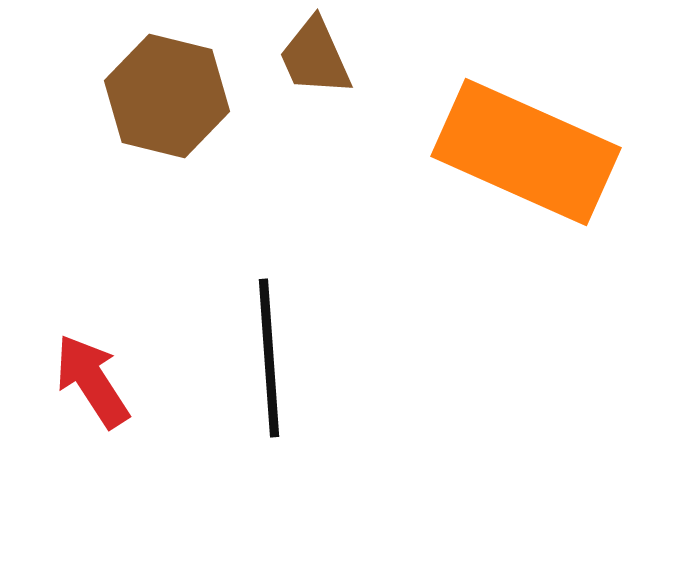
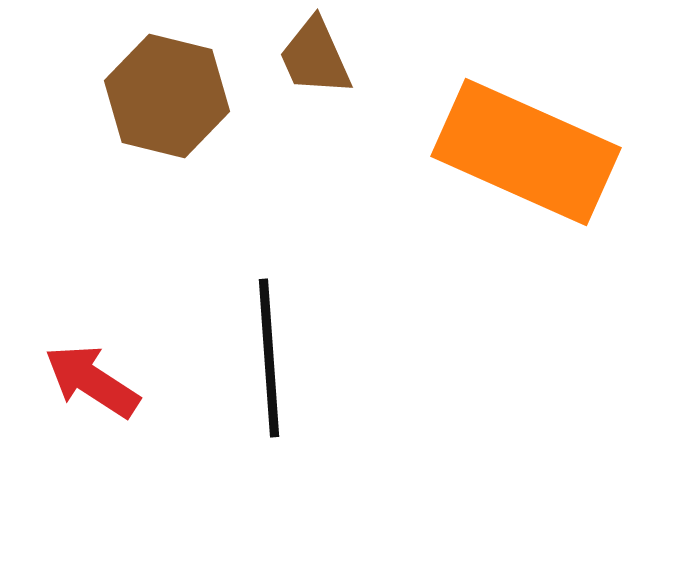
red arrow: rotated 24 degrees counterclockwise
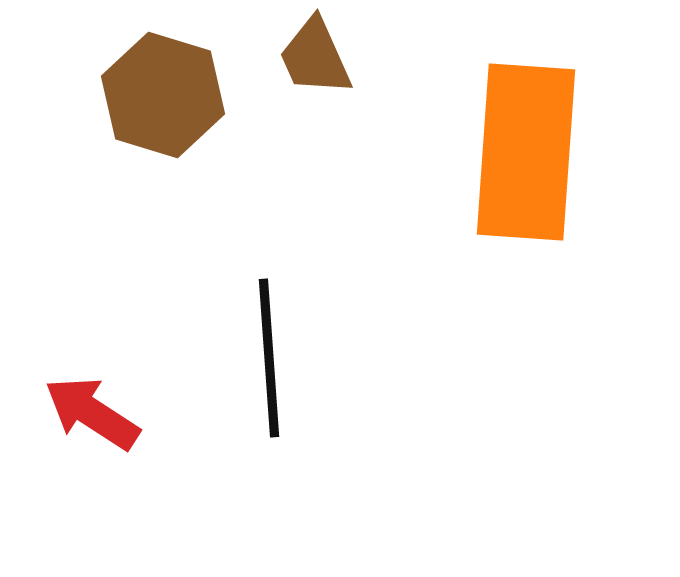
brown hexagon: moved 4 px left, 1 px up; rotated 3 degrees clockwise
orange rectangle: rotated 70 degrees clockwise
red arrow: moved 32 px down
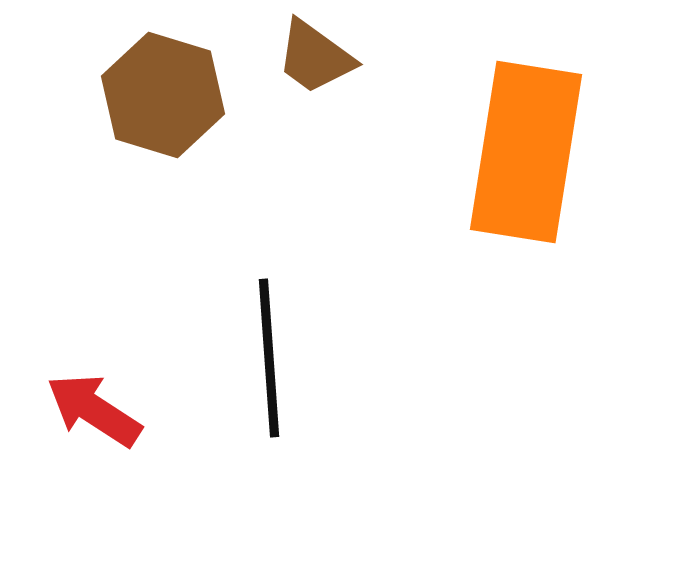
brown trapezoid: rotated 30 degrees counterclockwise
orange rectangle: rotated 5 degrees clockwise
red arrow: moved 2 px right, 3 px up
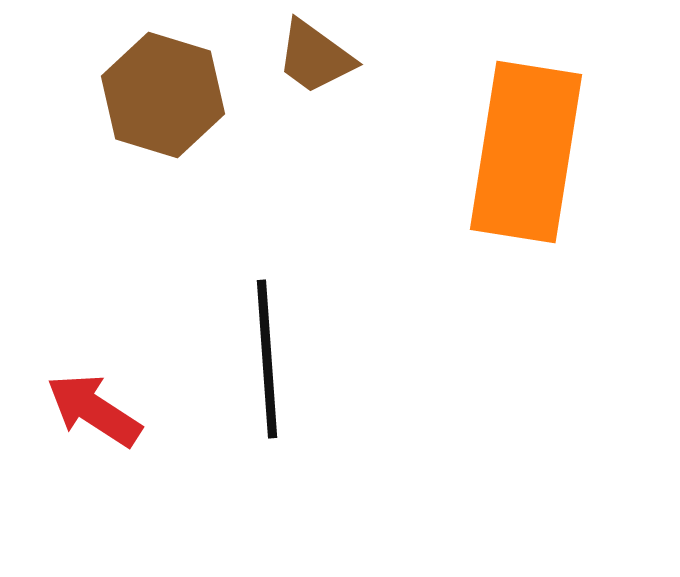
black line: moved 2 px left, 1 px down
